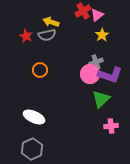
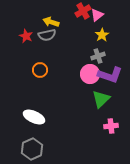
gray cross: moved 2 px right, 6 px up
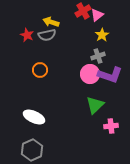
red star: moved 1 px right, 1 px up
green triangle: moved 6 px left, 6 px down
gray hexagon: moved 1 px down
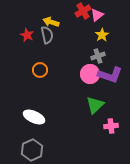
gray semicircle: rotated 90 degrees counterclockwise
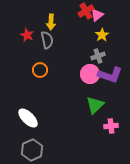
red cross: moved 3 px right
yellow arrow: rotated 105 degrees counterclockwise
gray semicircle: moved 5 px down
white ellipse: moved 6 px left, 1 px down; rotated 20 degrees clockwise
